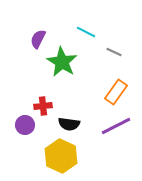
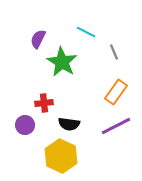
gray line: rotated 42 degrees clockwise
red cross: moved 1 px right, 3 px up
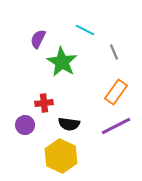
cyan line: moved 1 px left, 2 px up
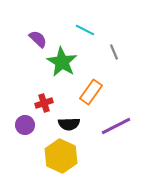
purple semicircle: rotated 108 degrees clockwise
orange rectangle: moved 25 px left
red cross: rotated 12 degrees counterclockwise
black semicircle: rotated 10 degrees counterclockwise
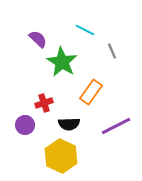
gray line: moved 2 px left, 1 px up
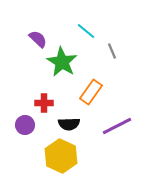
cyan line: moved 1 px right, 1 px down; rotated 12 degrees clockwise
red cross: rotated 18 degrees clockwise
purple line: moved 1 px right
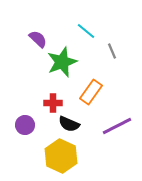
green star: rotated 20 degrees clockwise
red cross: moved 9 px right
black semicircle: rotated 25 degrees clockwise
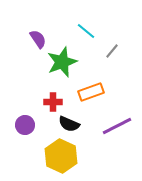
purple semicircle: rotated 12 degrees clockwise
gray line: rotated 63 degrees clockwise
orange rectangle: rotated 35 degrees clockwise
red cross: moved 1 px up
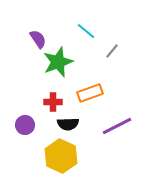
green star: moved 4 px left
orange rectangle: moved 1 px left, 1 px down
black semicircle: moved 1 px left; rotated 25 degrees counterclockwise
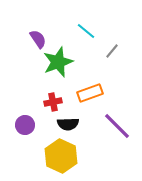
red cross: rotated 12 degrees counterclockwise
purple line: rotated 72 degrees clockwise
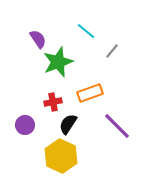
black semicircle: rotated 125 degrees clockwise
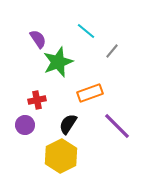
red cross: moved 16 px left, 2 px up
yellow hexagon: rotated 8 degrees clockwise
